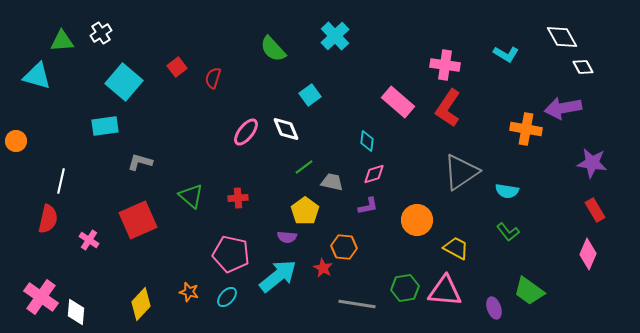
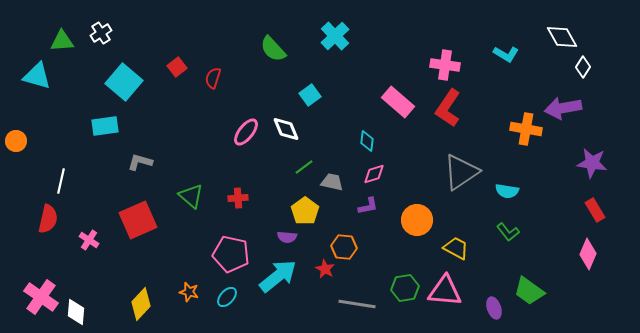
white diamond at (583, 67): rotated 60 degrees clockwise
red star at (323, 268): moved 2 px right, 1 px down
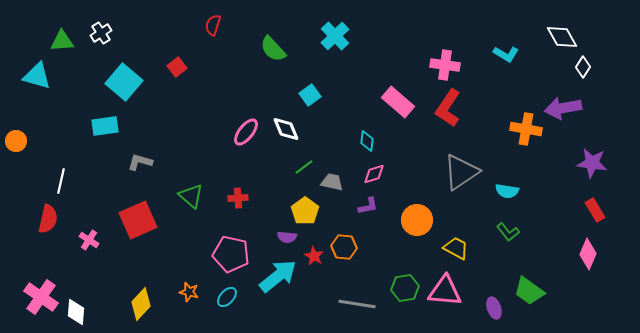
red semicircle at (213, 78): moved 53 px up
red star at (325, 269): moved 11 px left, 13 px up
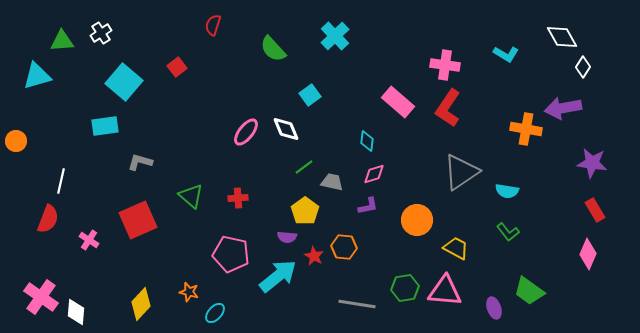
cyan triangle at (37, 76): rotated 32 degrees counterclockwise
red semicircle at (48, 219): rotated 8 degrees clockwise
cyan ellipse at (227, 297): moved 12 px left, 16 px down
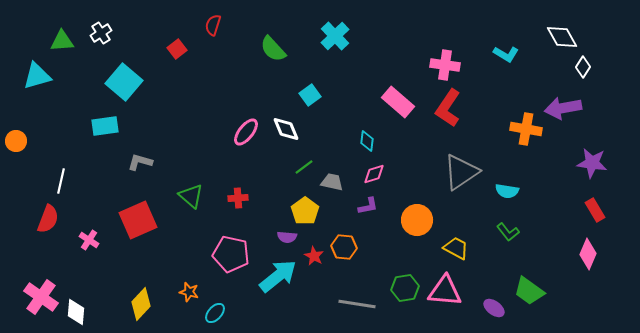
red square at (177, 67): moved 18 px up
purple ellipse at (494, 308): rotated 35 degrees counterclockwise
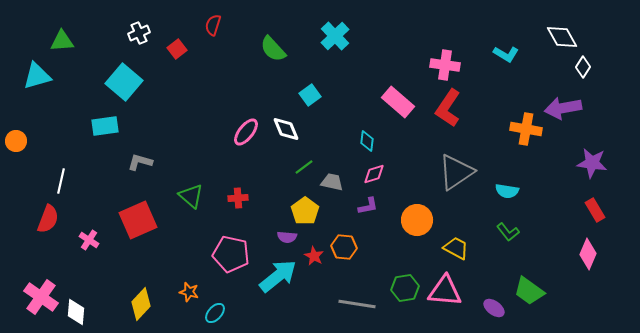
white cross at (101, 33): moved 38 px right; rotated 10 degrees clockwise
gray triangle at (461, 172): moved 5 px left
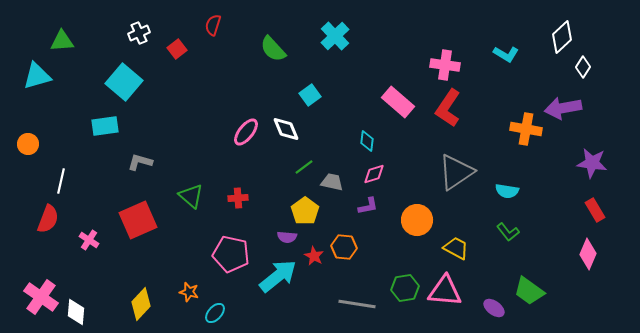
white diamond at (562, 37): rotated 76 degrees clockwise
orange circle at (16, 141): moved 12 px right, 3 px down
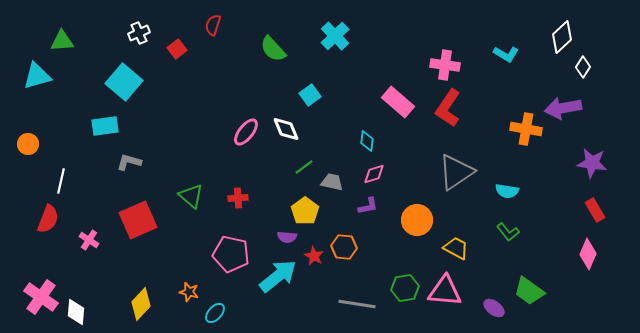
gray L-shape at (140, 162): moved 11 px left
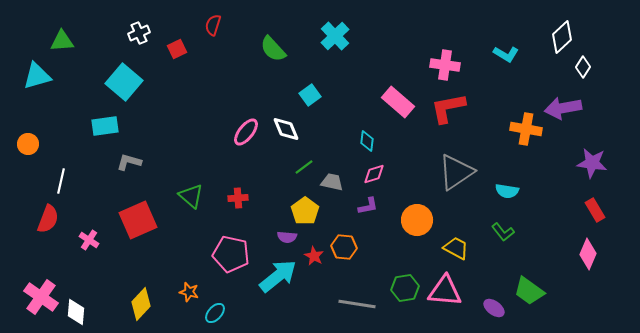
red square at (177, 49): rotated 12 degrees clockwise
red L-shape at (448, 108): rotated 45 degrees clockwise
green L-shape at (508, 232): moved 5 px left
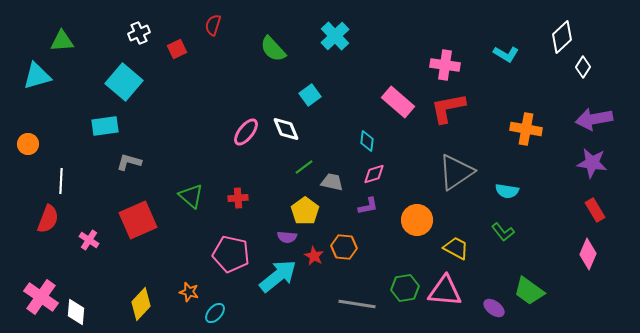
purple arrow at (563, 108): moved 31 px right, 11 px down
white line at (61, 181): rotated 10 degrees counterclockwise
